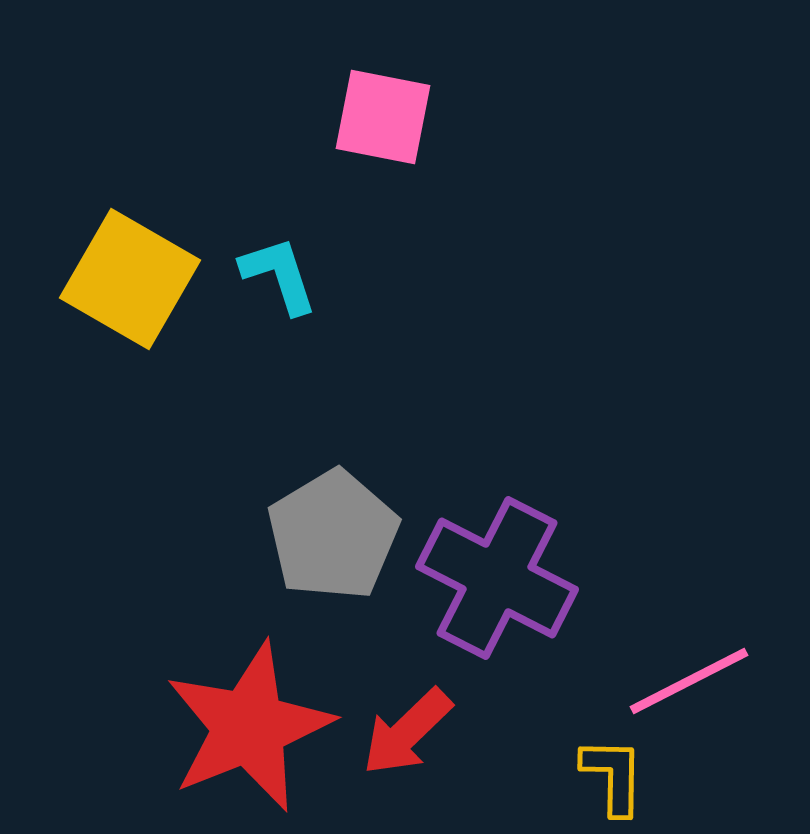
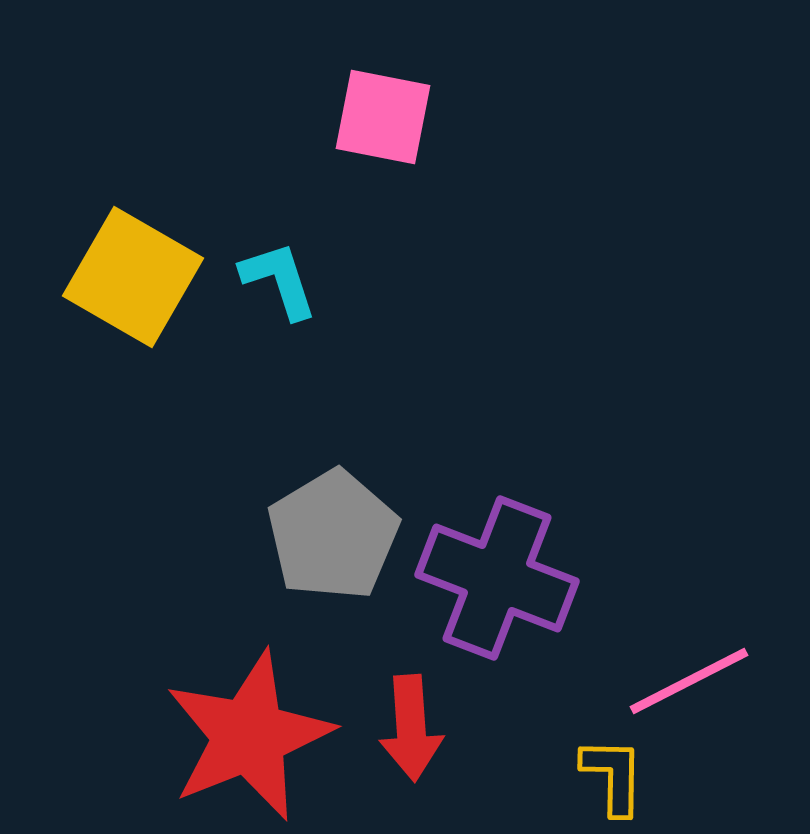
cyan L-shape: moved 5 px down
yellow square: moved 3 px right, 2 px up
purple cross: rotated 6 degrees counterclockwise
red star: moved 9 px down
red arrow: moved 4 px right, 4 px up; rotated 50 degrees counterclockwise
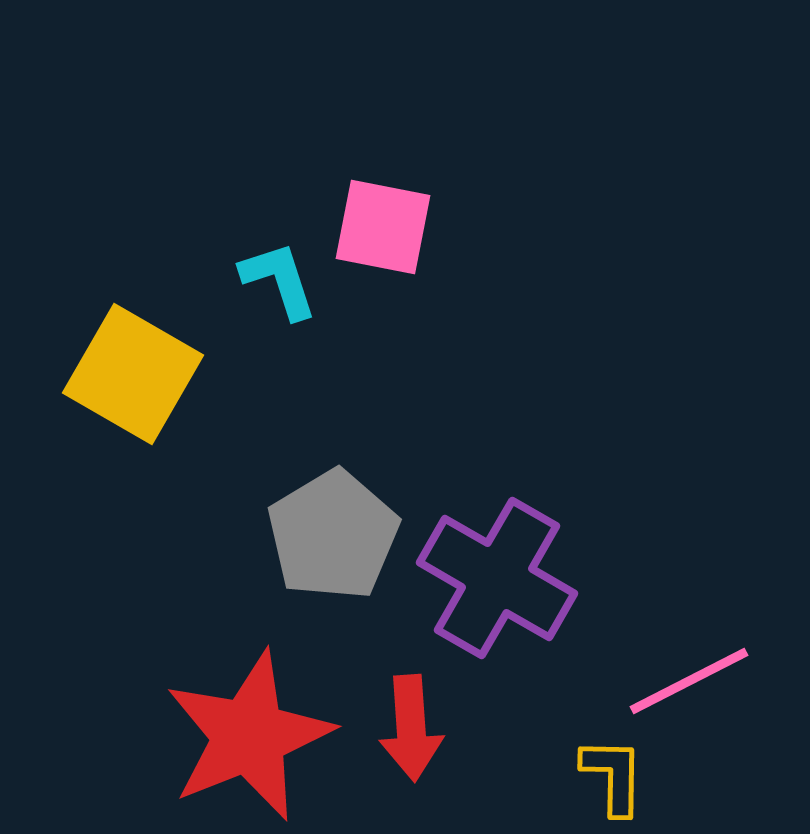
pink square: moved 110 px down
yellow square: moved 97 px down
purple cross: rotated 9 degrees clockwise
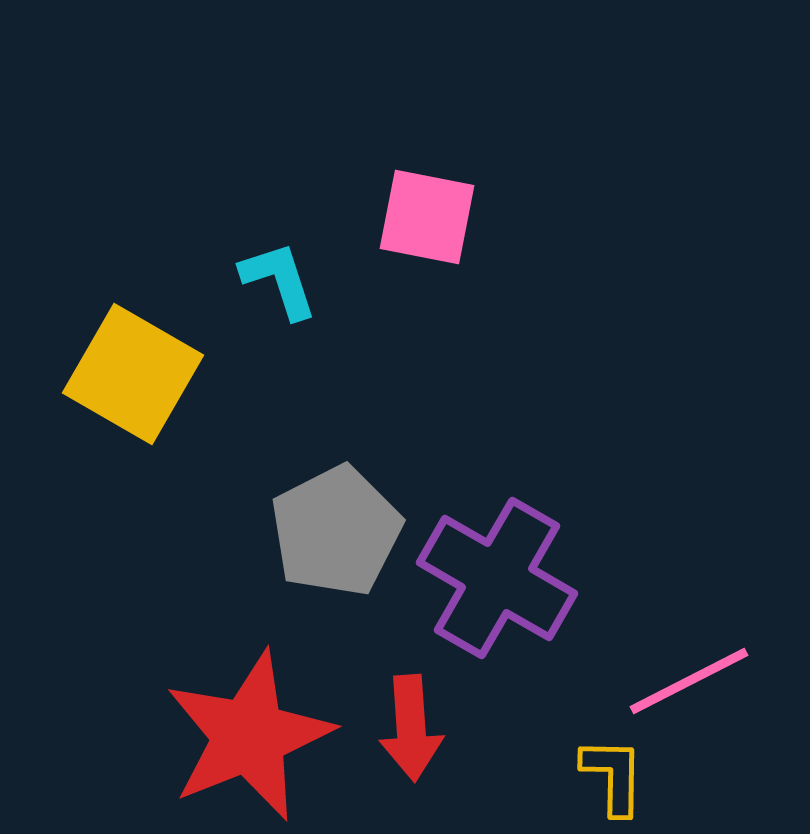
pink square: moved 44 px right, 10 px up
gray pentagon: moved 3 px right, 4 px up; rotated 4 degrees clockwise
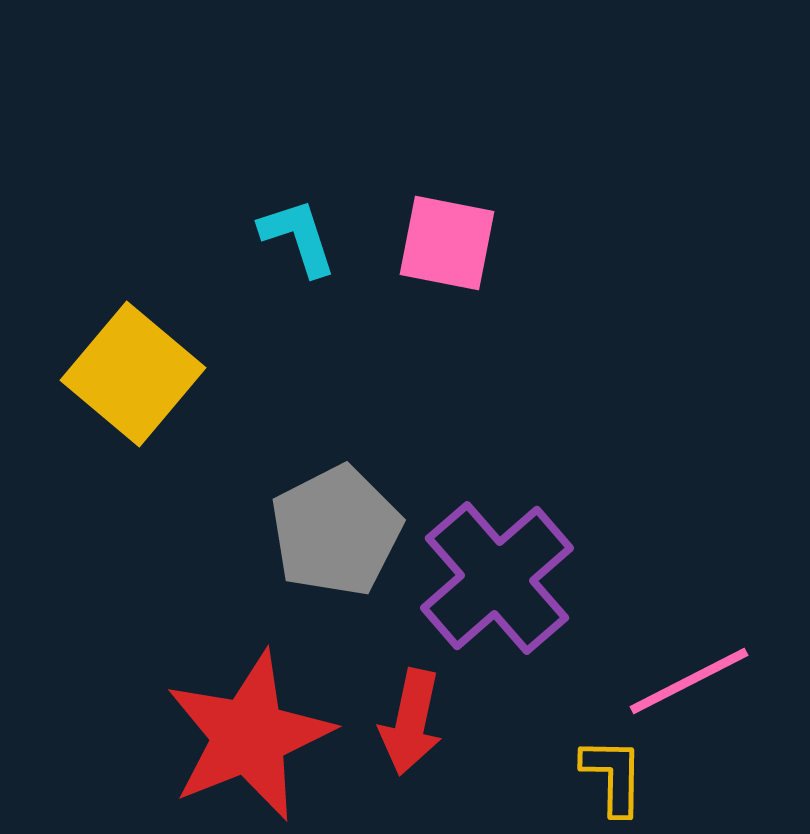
pink square: moved 20 px right, 26 px down
cyan L-shape: moved 19 px right, 43 px up
yellow square: rotated 10 degrees clockwise
purple cross: rotated 19 degrees clockwise
red arrow: moved 6 px up; rotated 16 degrees clockwise
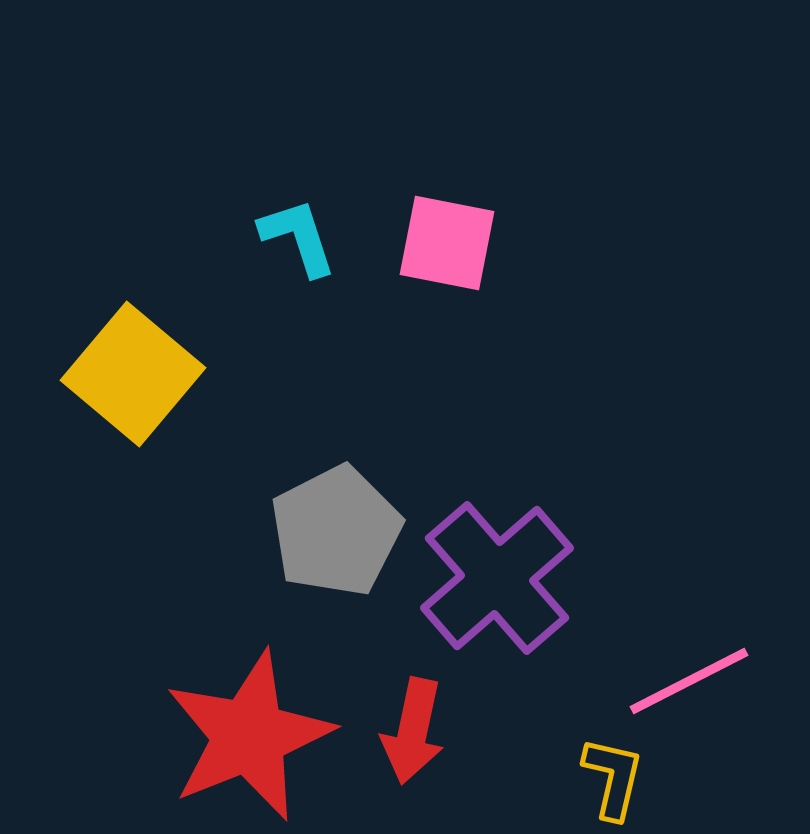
red arrow: moved 2 px right, 9 px down
yellow L-shape: moved 2 px down; rotated 12 degrees clockwise
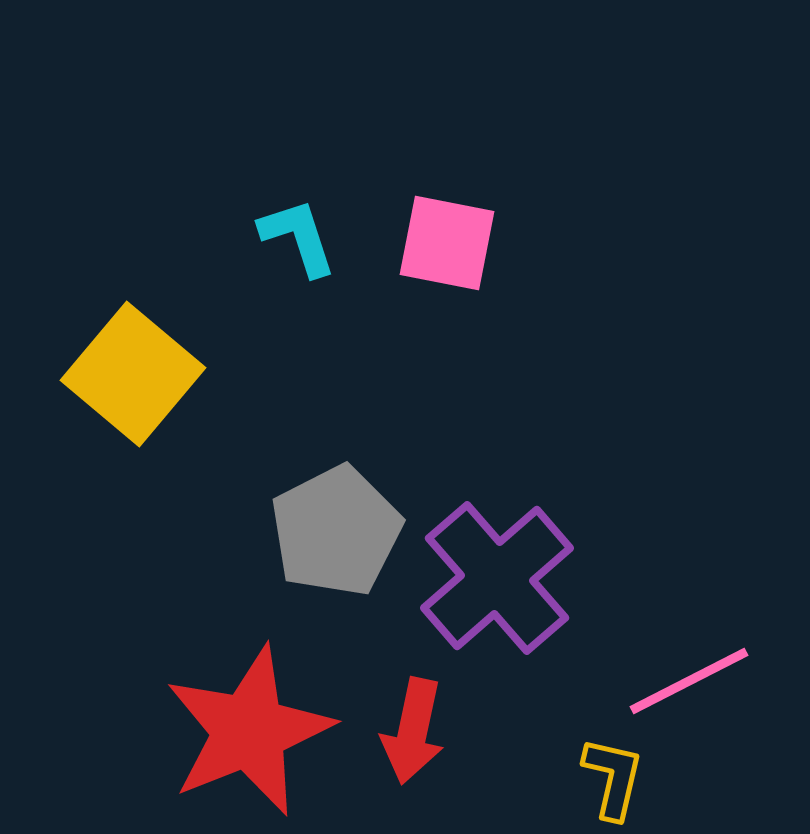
red star: moved 5 px up
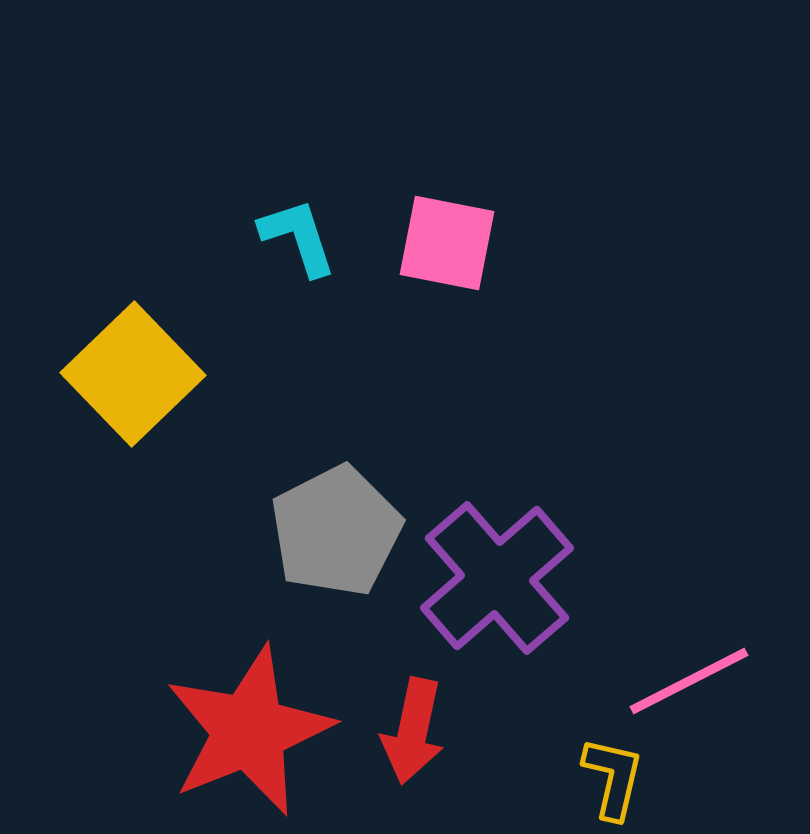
yellow square: rotated 6 degrees clockwise
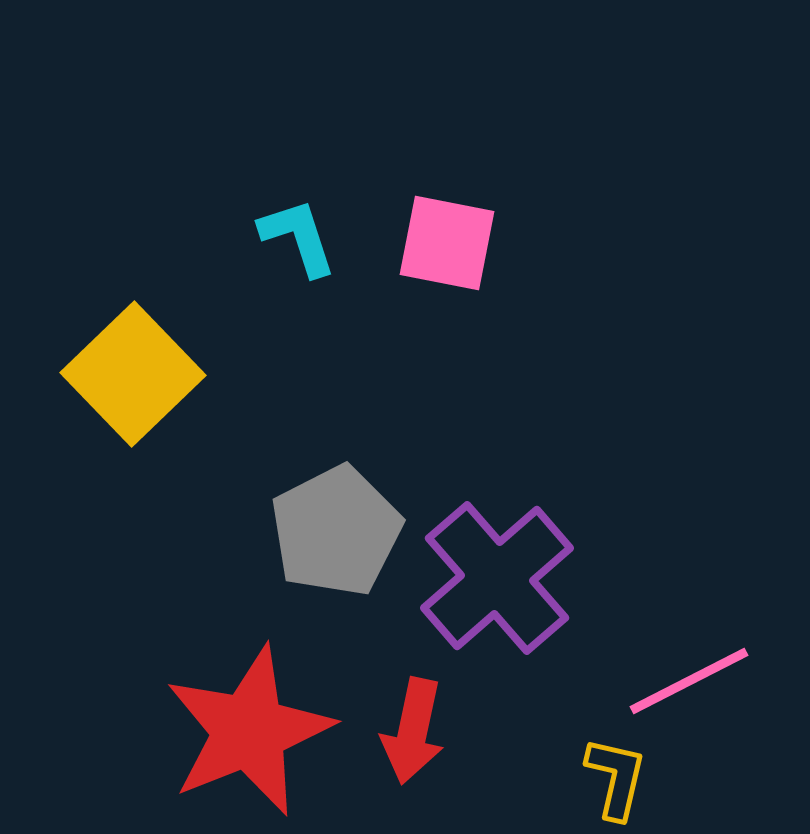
yellow L-shape: moved 3 px right
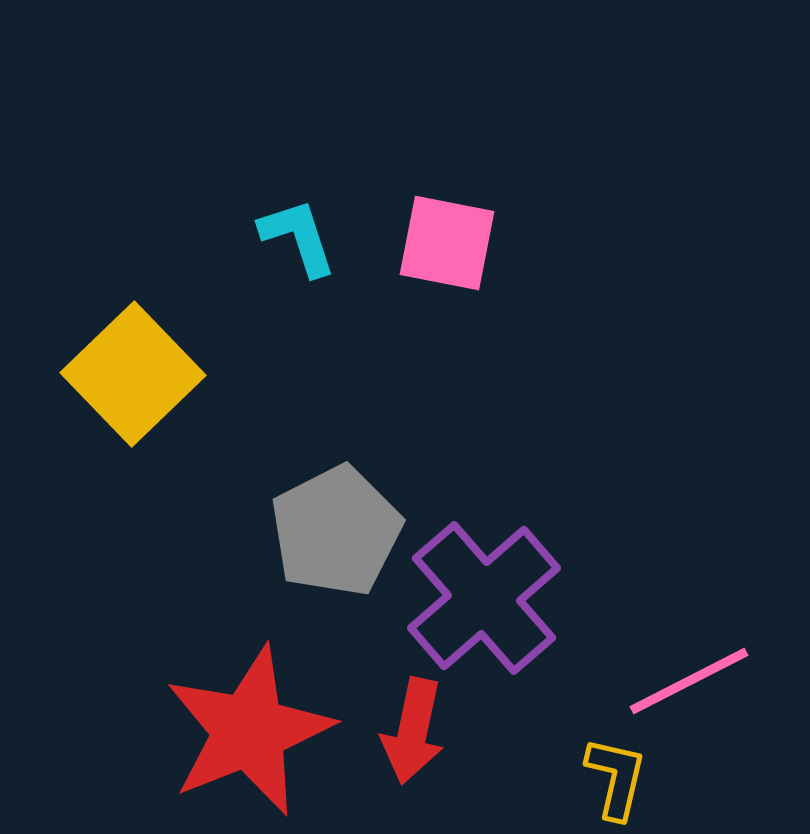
purple cross: moved 13 px left, 20 px down
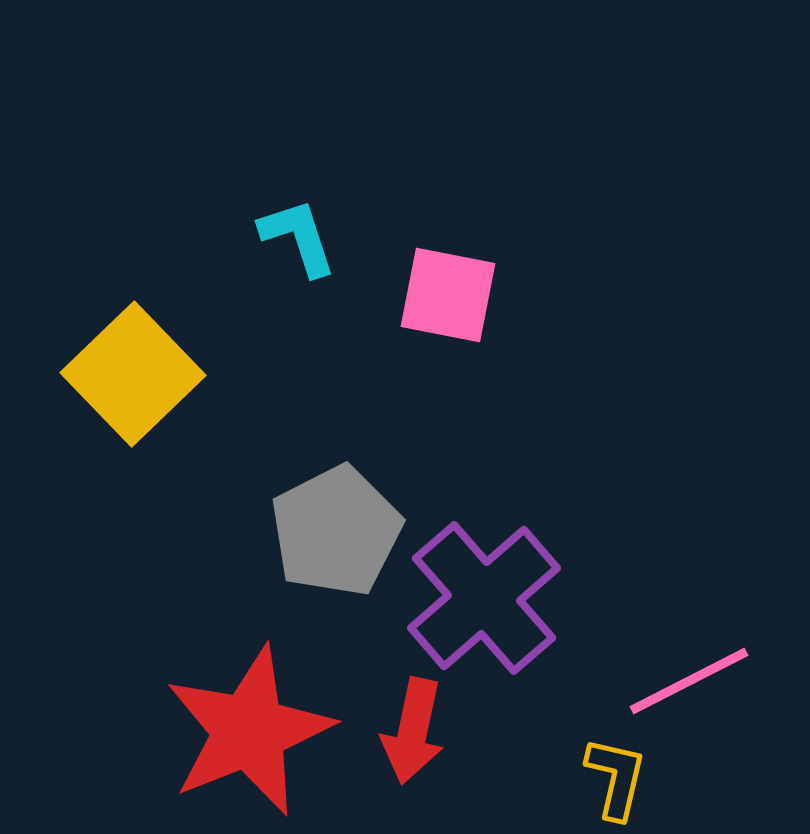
pink square: moved 1 px right, 52 px down
